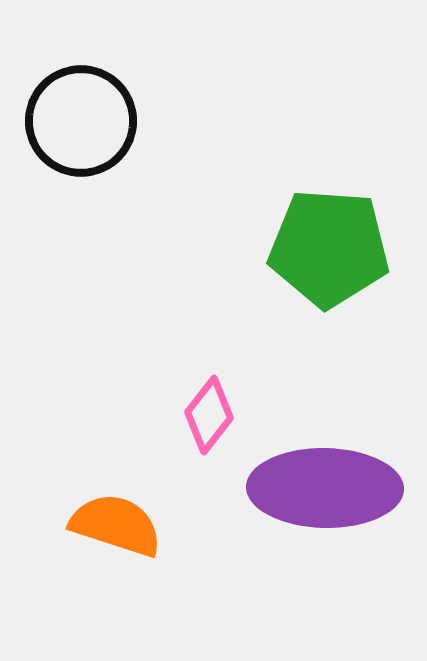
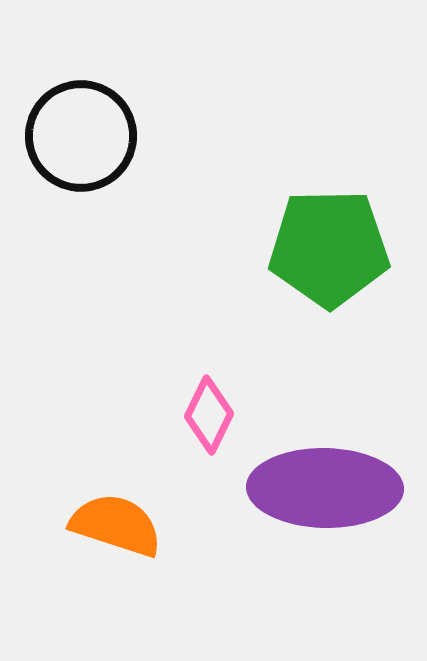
black circle: moved 15 px down
green pentagon: rotated 5 degrees counterclockwise
pink diamond: rotated 12 degrees counterclockwise
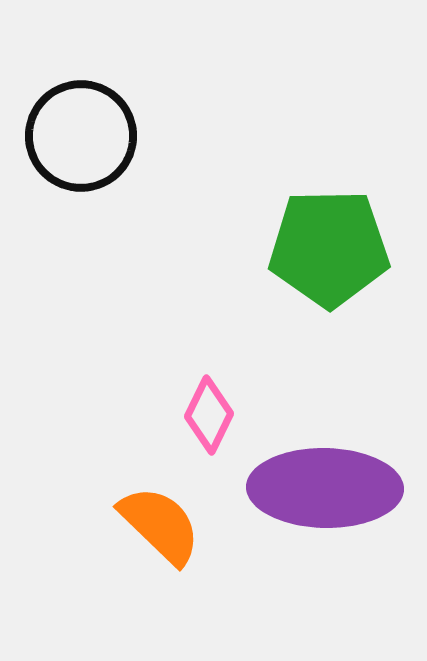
orange semicircle: moved 44 px right; rotated 26 degrees clockwise
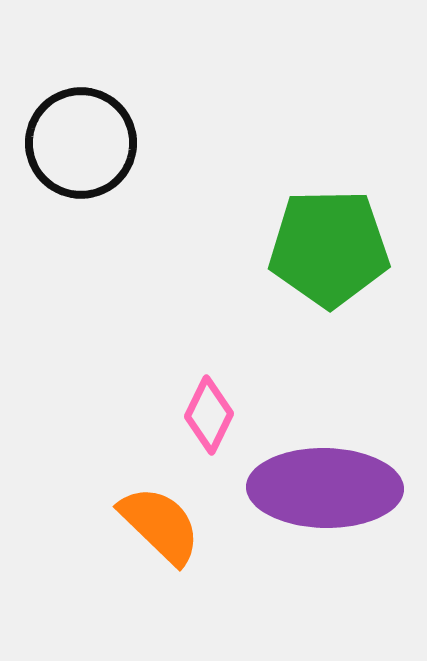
black circle: moved 7 px down
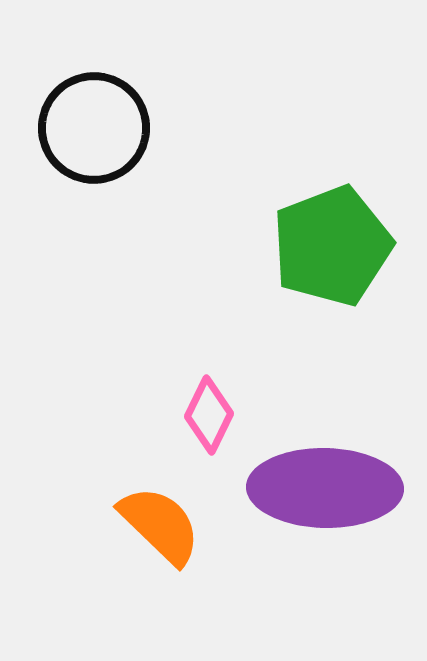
black circle: moved 13 px right, 15 px up
green pentagon: moved 3 px right, 2 px up; rotated 20 degrees counterclockwise
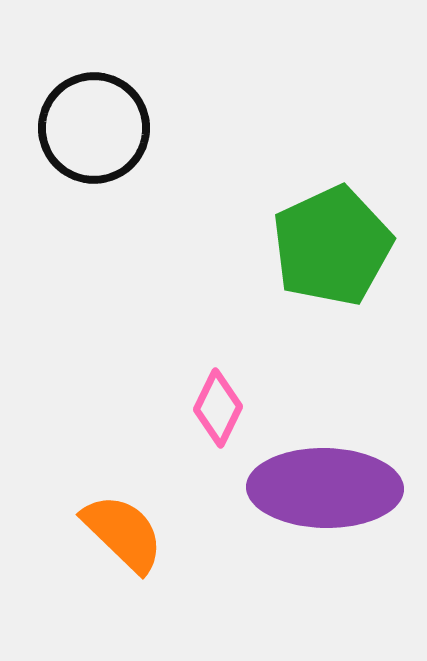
green pentagon: rotated 4 degrees counterclockwise
pink diamond: moved 9 px right, 7 px up
orange semicircle: moved 37 px left, 8 px down
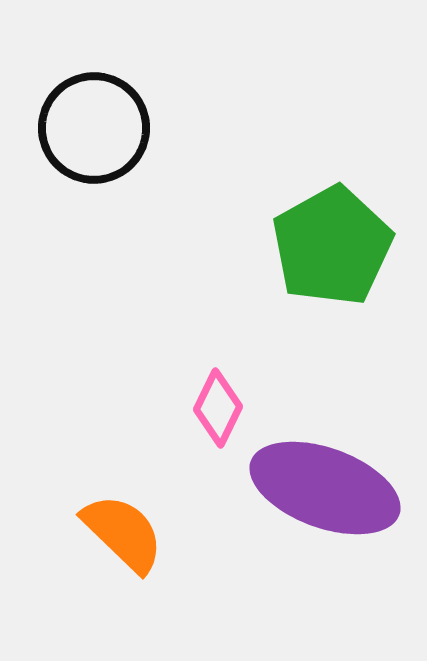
green pentagon: rotated 4 degrees counterclockwise
purple ellipse: rotated 19 degrees clockwise
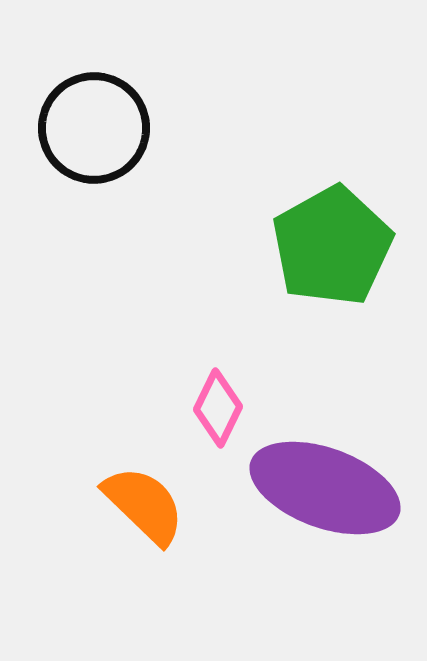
orange semicircle: moved 21 px right, 28 px up
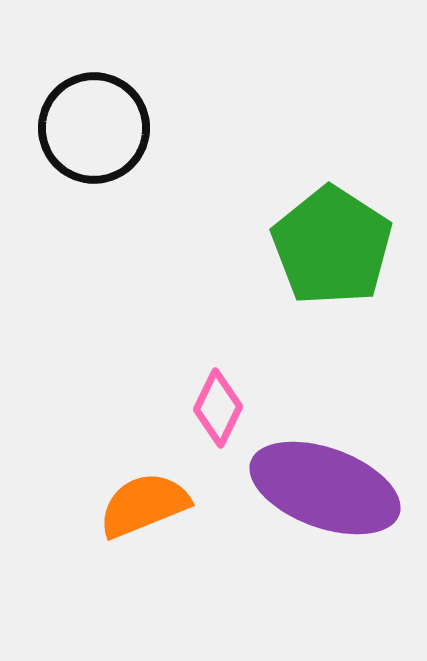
green pentagon: rotated 10 degrees counterclockwise
orange semicircle: rotated 66 degrees counterclockwise
